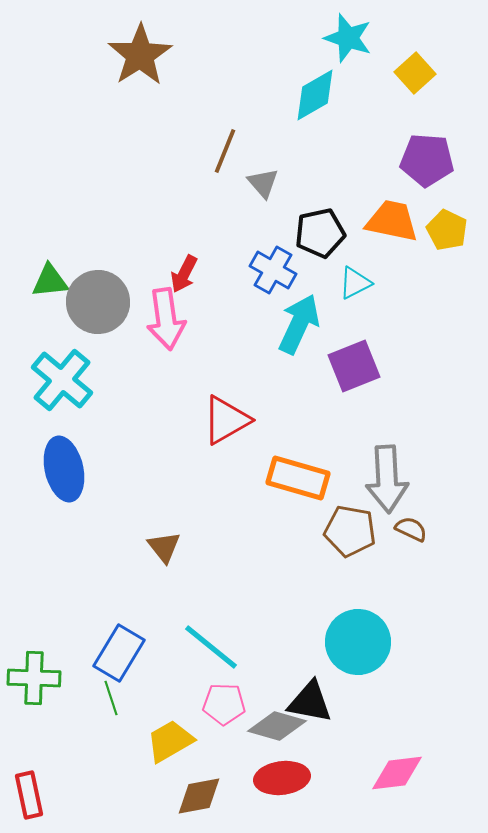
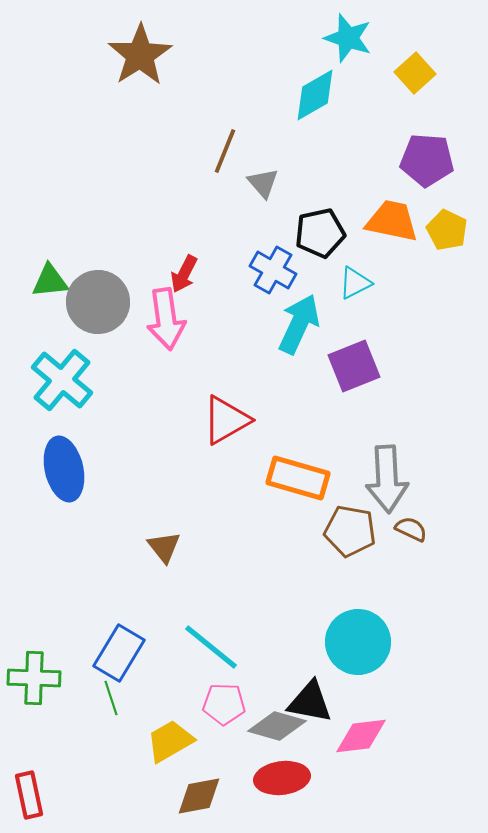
pink diamond: moved 36 px left, 37 px up
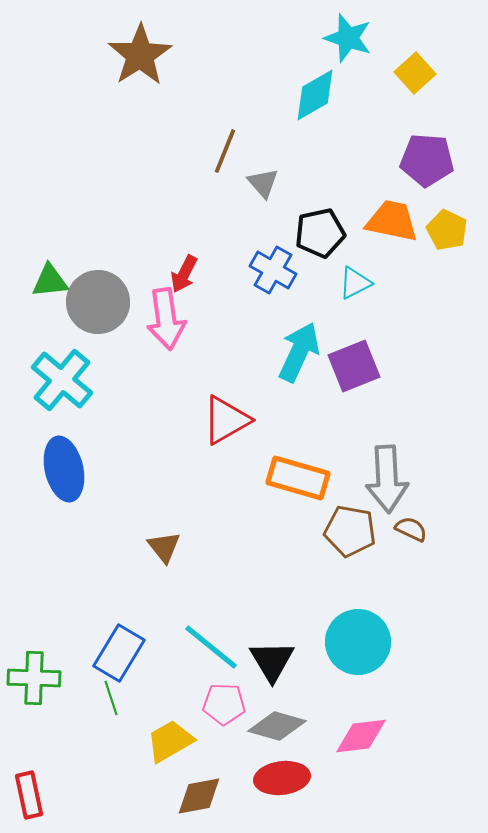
cyan arrow: moved 28 px down
black triangle: moved 38 px left, 41 px up; rotated 48 degrees clockwise
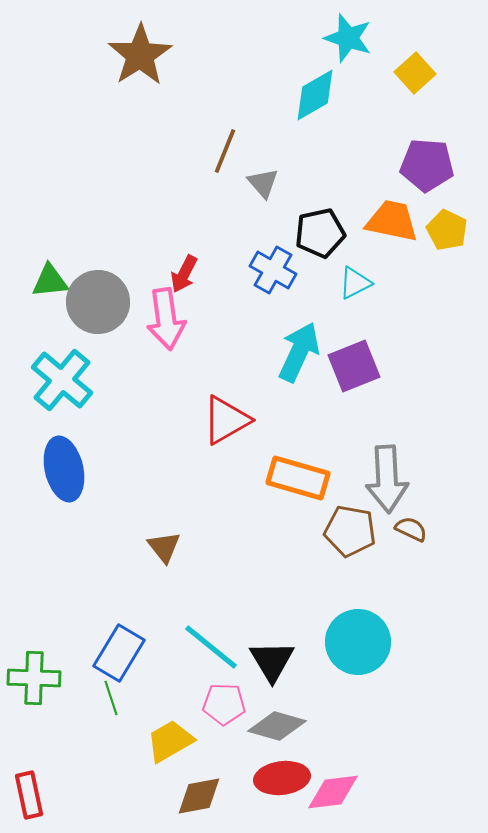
purple pentagon: moved 5 px down
pink diamond: moved 28 px left, 56 px down
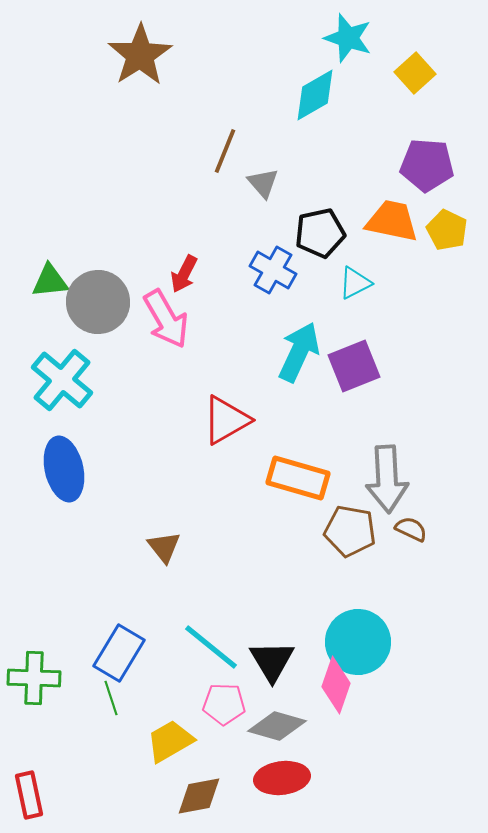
pink arrow: rotated 22 degrees counterclockwise
pink diamond: moved 3 px right, 107 px up; rotated 64 degrees counterclockwise
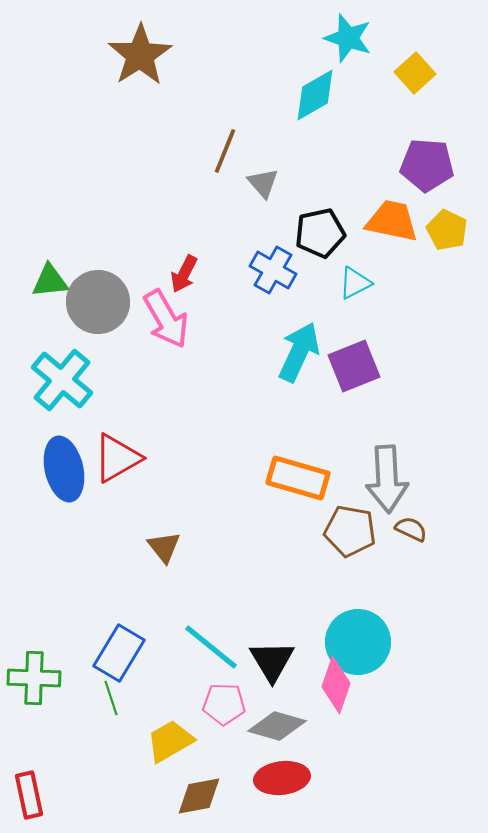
red triangle: moved 109 px left, 38 px down
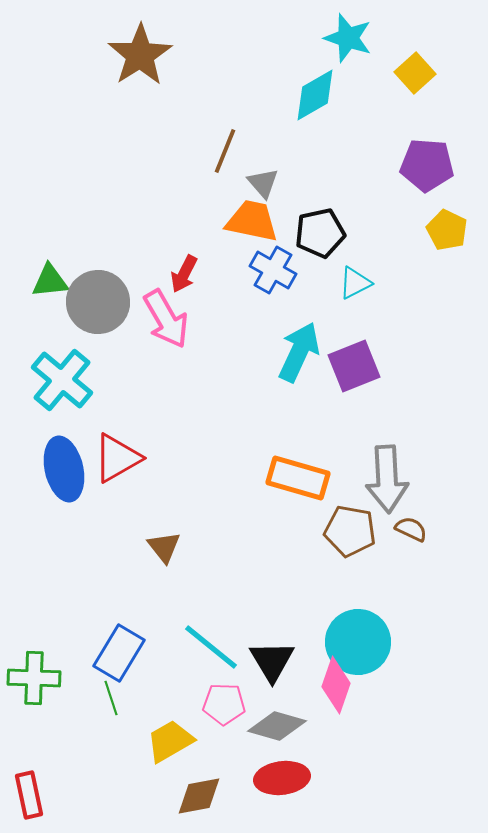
orange trapezoid: moved 140 px left
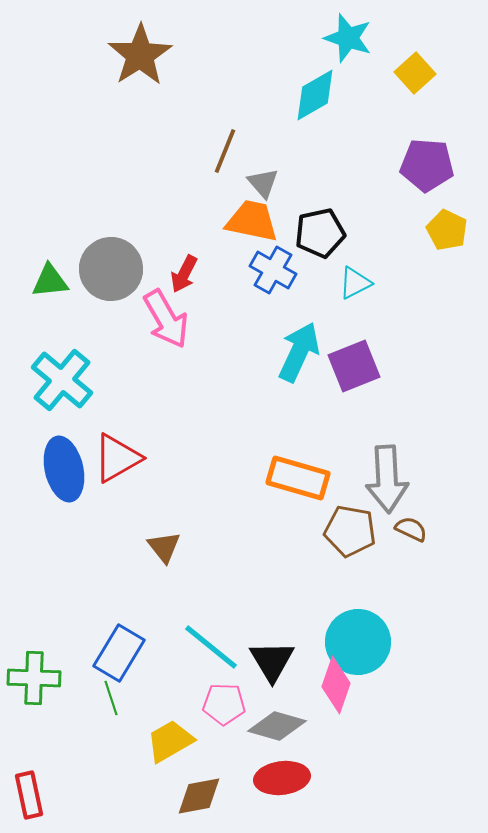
gray circle: moved 13 px right, 33 px up
